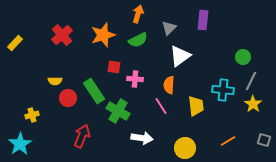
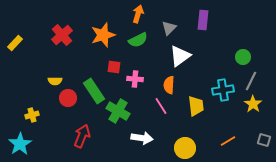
cyan cross: rotated 15 degrees counterclockwise
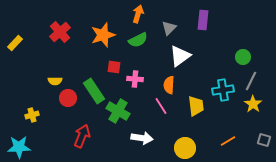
red cross: moved 2 px left, 3 px up
cyan star: moved 1 px left, 3 px down; rotated 30 degrees clockwise
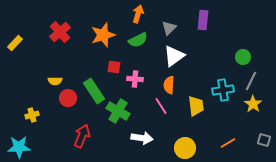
white triangle: moved 6 px left
orange line: moved 2 px down
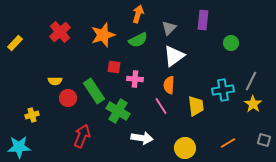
green circle: moved 12 px left, 14 px up
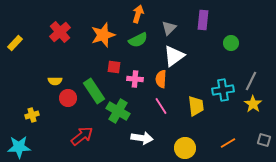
orange semicircle: moved 8 px left, 6 px up
red arrow: rotated 30 degrees clockwise
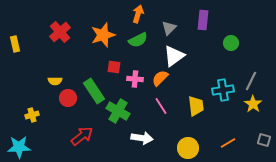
yellow rectangle: moved 1 px down; rotated 56 degrees counterclockwise
orange semicircle: moved 1 px left, 1 px up; rotated 42 degrees clockwise
yellow circle: moved 3 px right
